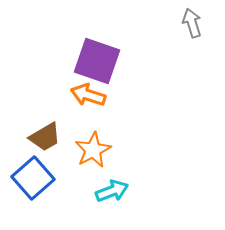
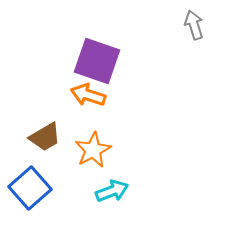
gray arrow: moved 2 px right, 2 px down
blue square: moved 3 px left, 10 px down
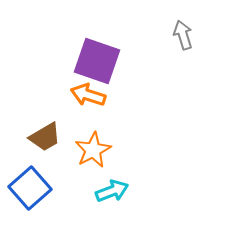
gray arrow: moved 11 px left, 10 px down
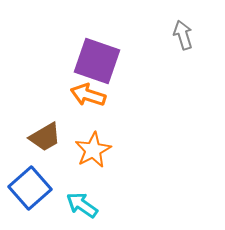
cyan arrow: moved 30 px left, 14 px down; rotated 124 degrees counterclockwise
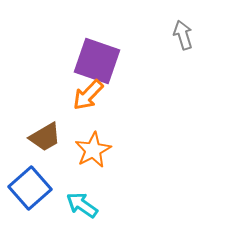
orange arrow: rotated 64 degrees counterclockwise
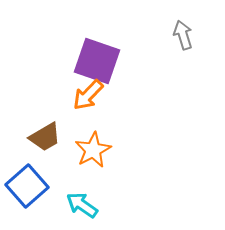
blue square: moved 3 px left, 2 px up
